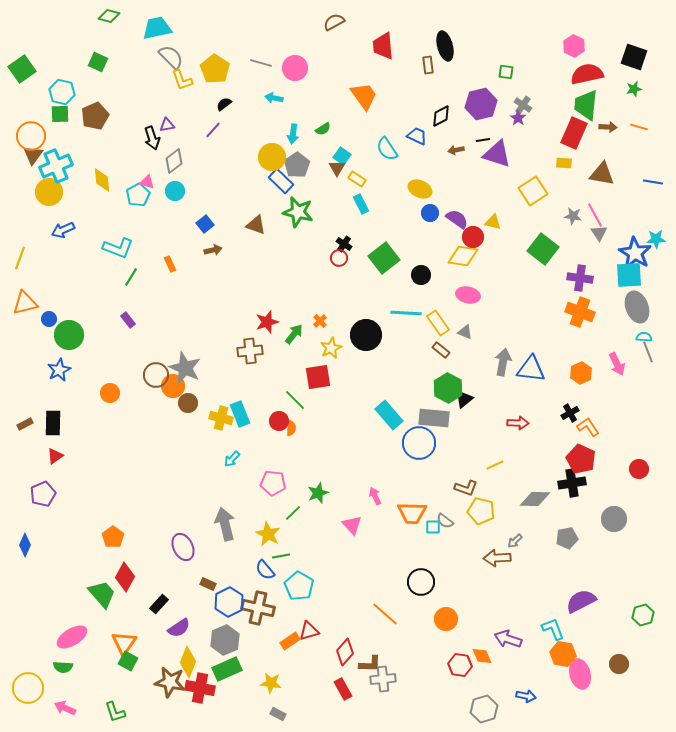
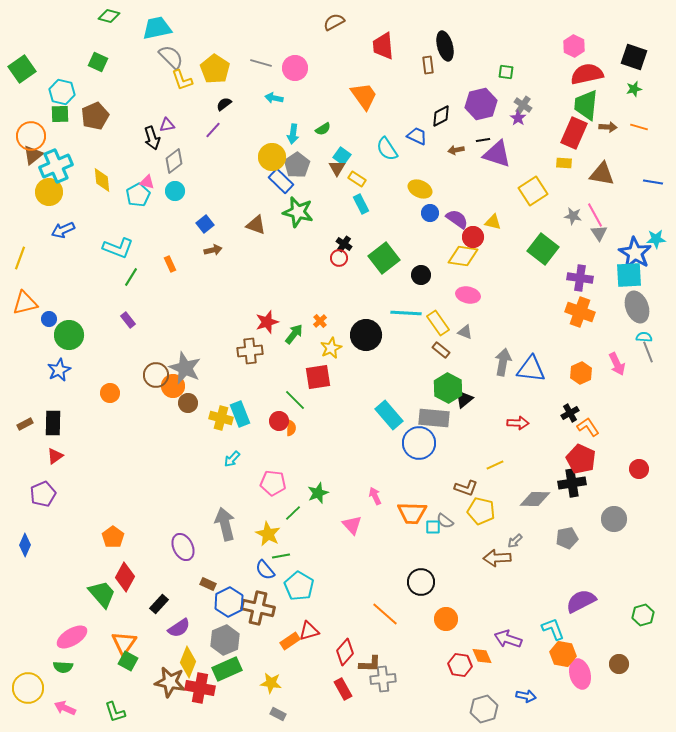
brown triangle at (33, 155): rotated 15 degrees clockwise
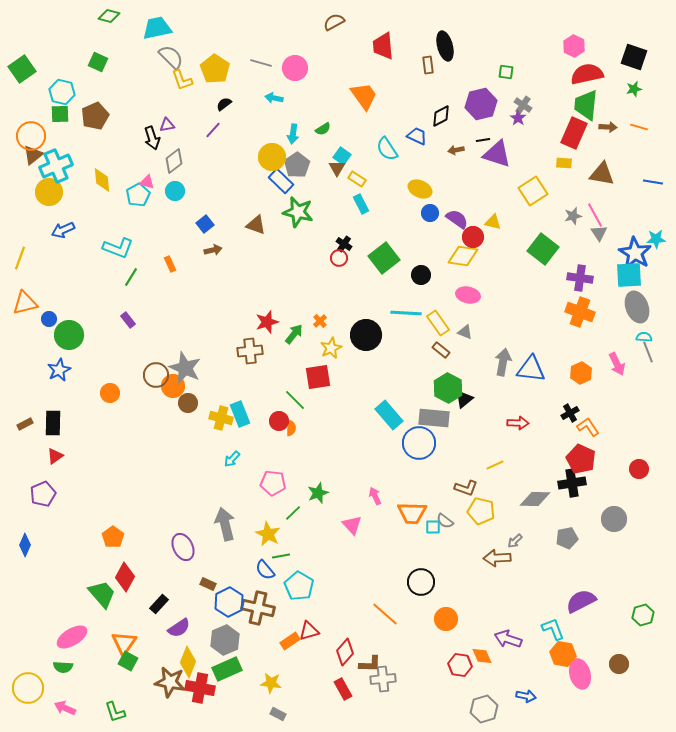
gray star at (573, 216): rotated 24 degrees counterclockwise
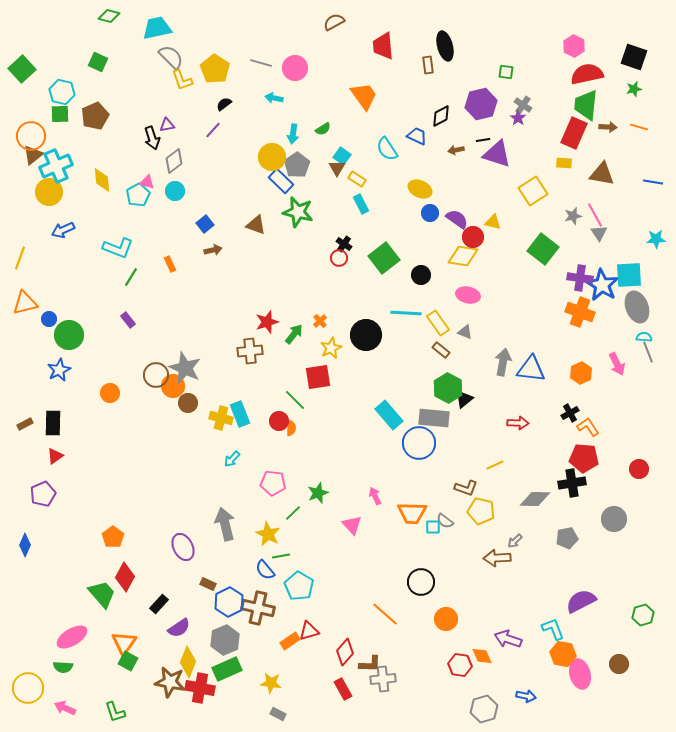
green square at (22, 69): rotated 8 degrees counterclockwise
blue star at (635, 253): moved 33 px left, 32 px down
red pentagon at (581, 459): moved 3 px right, 1 px up; rotated 20 degrees counterclockwise
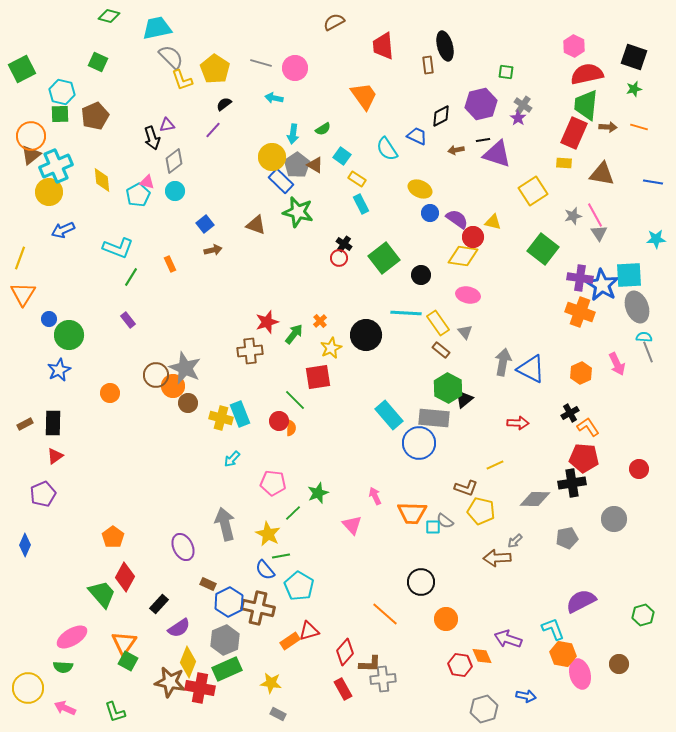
green square at (22, 69): rotated 16 degrees clockwise
brown triangle at (33, 155): moved 2 px left
brown triangle at (337, 168): moved 22 px left, 3 px up; rotated 30 degrees counterclockwise
orange triangle at (25, 303): moved 2 px left, 9 px up; rotated 44 degrees counterclockwise
gray triangle at (465, 332): rotated 28 degrees clockwise
blue triangle at (531, 369): rotated 20 degrees clockwise
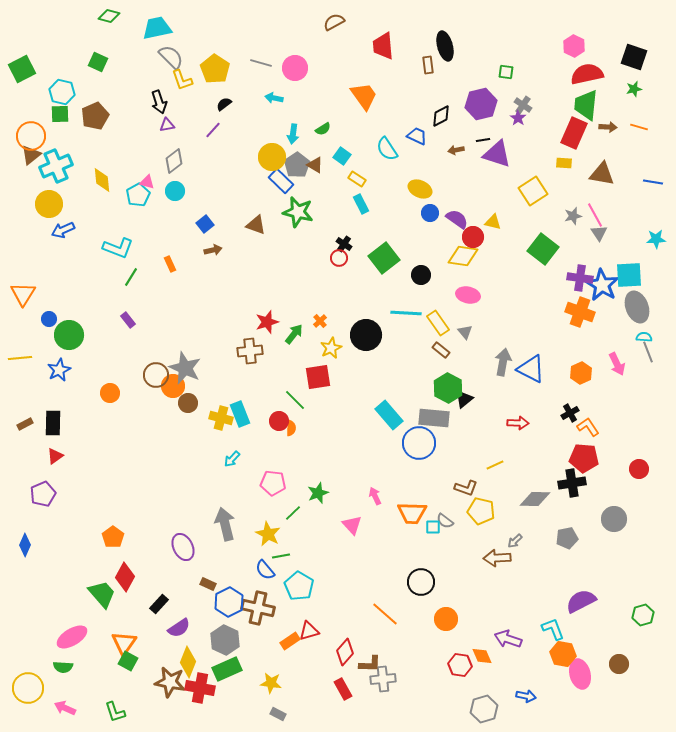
black arrow at (152, 138): moved 7 px right, 36 px up
yellow circle at (49, 192): moved 12 px down
yellow line at (20, 258): moved 100 px down; rotated 65 degrees clockwise
gray hexagon at (225, 640): rotated 12 degrees counterclockwise
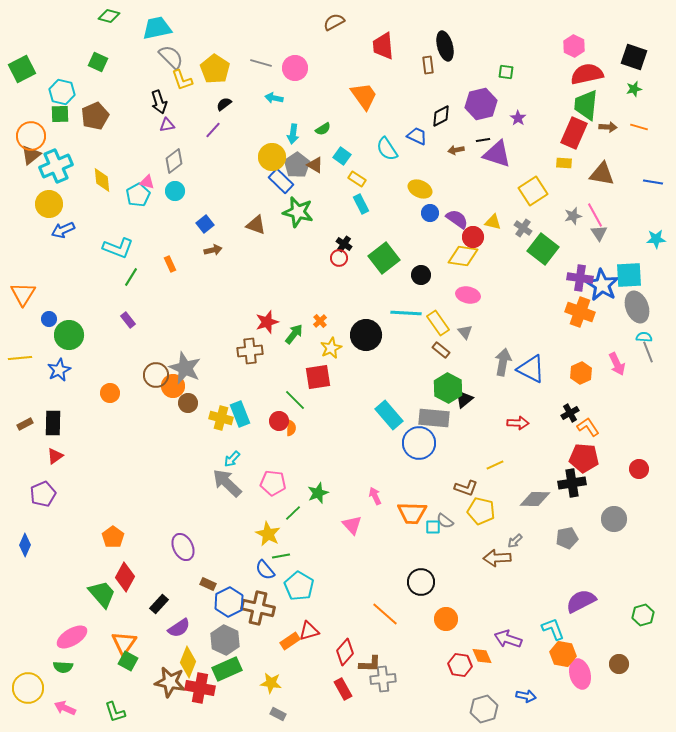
gray cross at (523, 105): moved 123 px down
gray arrow at (225, 524): moved 2 px right, 41 px up; rotated 32 degrees counterclockwise
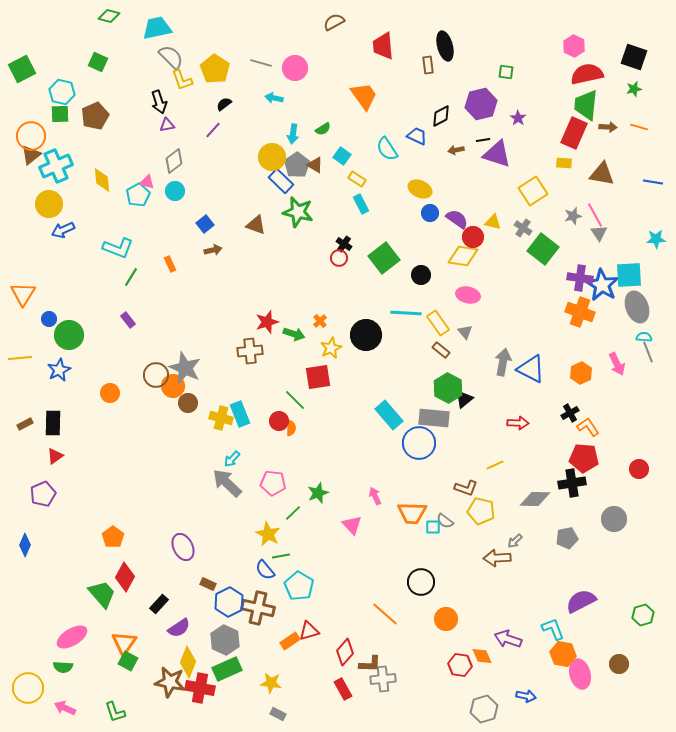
green arrow at (294, 334): rotated 70 degrees clockwise
